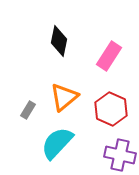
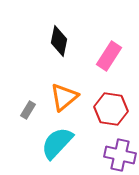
red hexagon: rotated 16 degrees counterclockwise
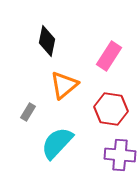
black diamond: moved 12 px left
orange triangle: moved 12 px up
gray rectangle: moved 2 px down
purple cross: rotated 8 degrees counterclockwise
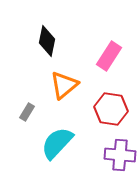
gray rectangle: moved 1 px left
